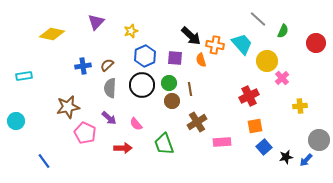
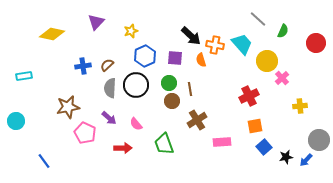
black circle: moved 6 px left
brown cross: moved 2 px up
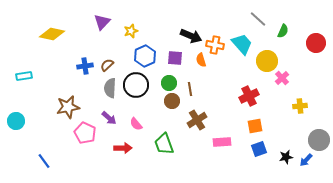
purple triangle: moved 6 px right
black arrow: rotated 20 degrees counterclockwise
blue cross: moved 2 px right
blue square: moved 5 px left, 2 px down; rotated 21 degrees clockwise
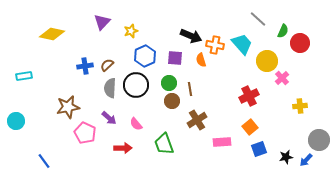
red circle: moved 16 px left
orange square: moved 5 px left, 1 px down; rotated 28 degrees counterclockwise
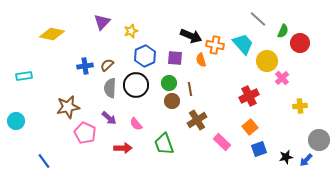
cyan trapezoid: moved 1 px right
pink rectangle: rotated 48 degrees clockwise
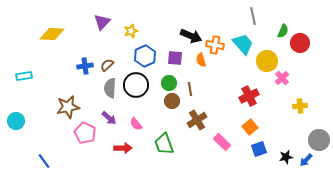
gray line: moved 5 px left, 3 px up; rotated 36 degrees clockwise
yellow diamond: rotated 10 degrees counterclockwise
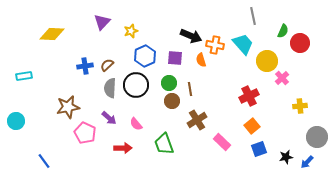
orange square: moved 2 px right, 1 px up
gray circle: moved 2 px left, 3 px up
blue arrow: moved 1 px right, 2 px down
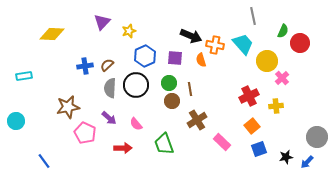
yellow star: moved 2 px left
yellow cross: moved 24 px left
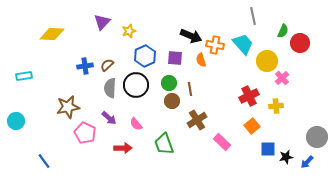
blue square: moved 9 px right; rotated 21 degrees clockwise
